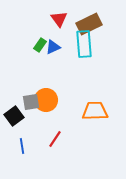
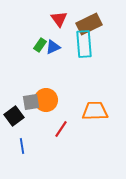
red line: moved 6 px right, 10 px up
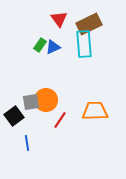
red line: moved 1 px left, 9 px up
blue line: moved 5 px right, 3 px up
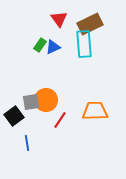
brown rectangle: moved 1 px right
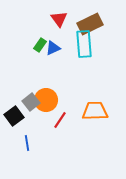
blue triangle: moved 1 px down
gray square: rotated 30 degrees counterclockwise
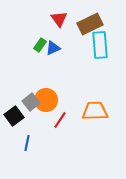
cyan rectangle: moved 16 px right, 1 px down
blue line: rotated 21 degrees clockwise
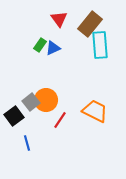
brown rectangle: rotated 25 degrees counterclockwise
orange trapezoid: rotated 28 degrees clockwise
blue line: rotated 28 degrees counterclockwise
